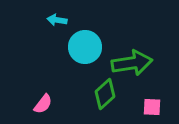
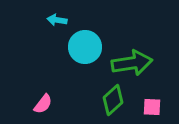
green diamond: moved 8 px right, 6 px down
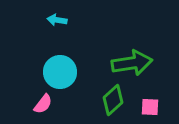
cyan circle: moved 25 px left, 25 px down
pink square: moved 2 px left
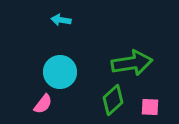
cyan arrow: moved 4 px right
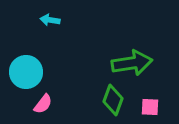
cyan arrow: moved 11 px left
cyan circle: moved 34 px left
green diamond: rotated 28 degrees counterclockwise
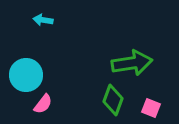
cyan arrow: moved 7 px left
cyan circle: moved 3 px down
pink square: moved 1 px right, 1 px down; rotated 18 degrees clockwise
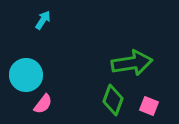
cyan arrow: rotated 114 degrees clockwise
pink square: moved 2 px left, 2 px up
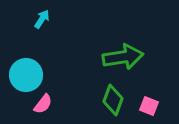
cyan arrow: moved 1 px left, 1 px up
green arrow: moved 9 px left, 6 px up
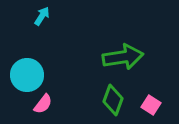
cyan arrow: moved 3 px up
cyan circle: moved 1 px right
pink square: moved 2 px right, 1 px up; rotated 12 degrees clockwise
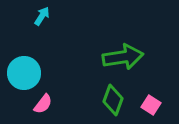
cyan circle: moved 3 px left, 2 px up
